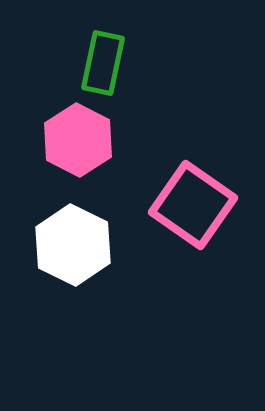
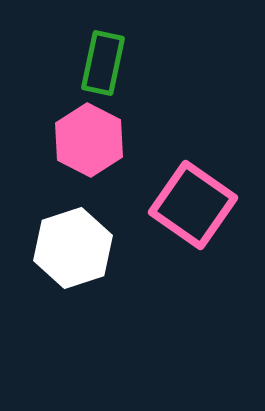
pink hexagon: moved 11 px right
white hexagon: moved 3 px down; rotated 16 degrees clockwise
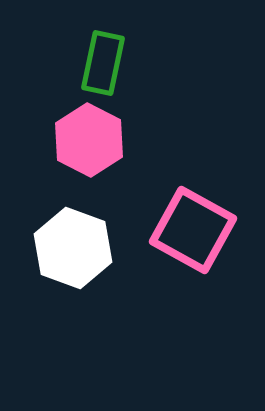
pink square: moved 25 px down; rotated 6 degrees counterclockwise
white hexagon: rotated 22 degrees counterclockwise
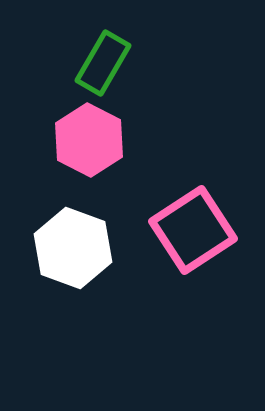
green rectangle: rotated 18 degrees clockwise
pink square: rotated 28 degrees clockwise
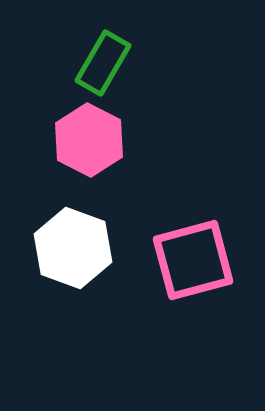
pink square: moved 30 px down; rotated 18 degrees clockwise
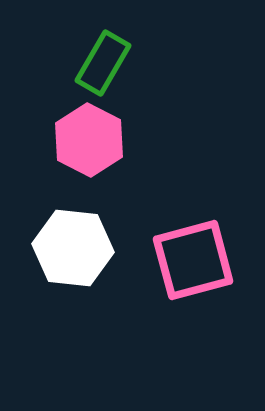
white hexagon: rotated 14 degrees counterclockwise
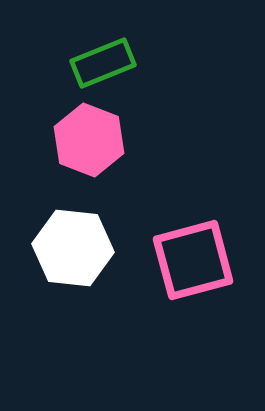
green rectangle: rotated 38 degrees clockwise
pink hexagon: rotated 6 degrees counterclockwise
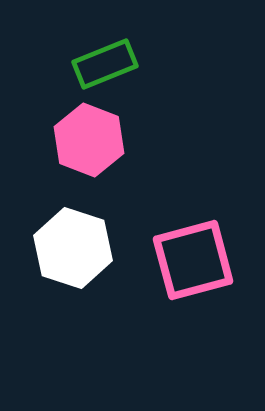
green rectangle: moved 2 px right, 1 px down
white hexagon: rotated 12 degrees clockwise
